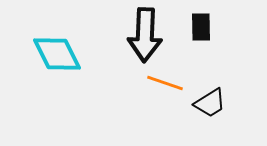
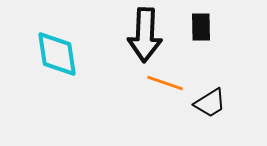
cyan diamond: rotated 18 degrees clockwise
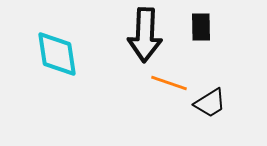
orange line: moved 4 px right
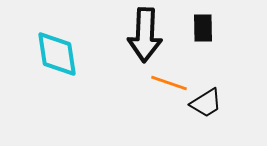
black rectangle: moved 2 px right, 1 px down
black trapezoid: moved 4 px left
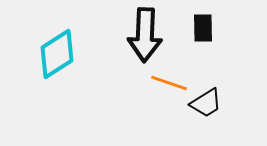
cyan diamond: rotated 66 degrees clockwise
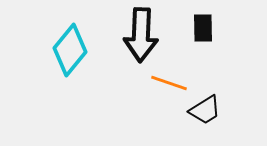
black arrow: moved 4 px left
cyan diamond: moved 13 px right, 4 px up; rotated 18 degrees counterclockwise
black trapezoid: moved 1 px left, 7 px down
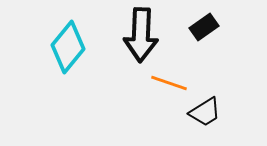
black rectangle: moved 1 px right, 1 px up; rotated 56 degrees clockwise
cyan diamond: moved 2 px left, 3 px up
black trapezoid: moved 2 px down
